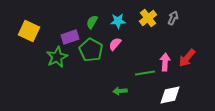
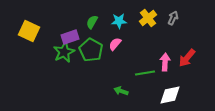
cyan star: moved 1 px right
green star: moved 7 px right, 5 px up
green arrow: moved 1 px right; rotated 24 degrees clockwise
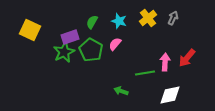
cyan star: rotated 21 degrees clockwise
yellow square: moved 1 px right, 1 px up
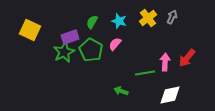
gray arrow: moved 1 px left, 1 px up
